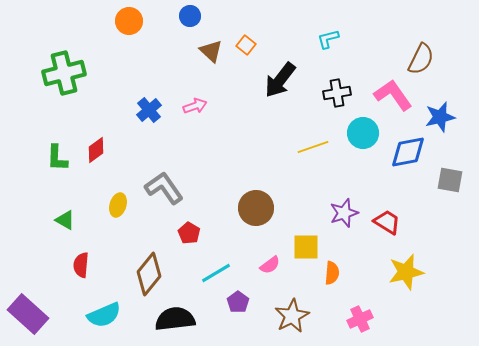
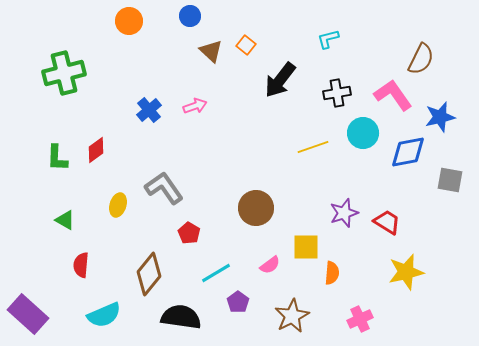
black semicircle: moved 6 px right, 2 px up; rotated 15 degrees clockwise
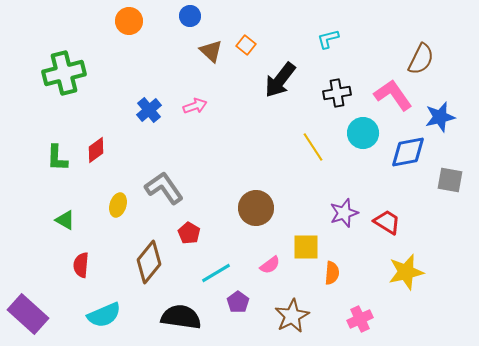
yellow line: rotated 76 degrees clockwise
brown diamond: moved 12 px up
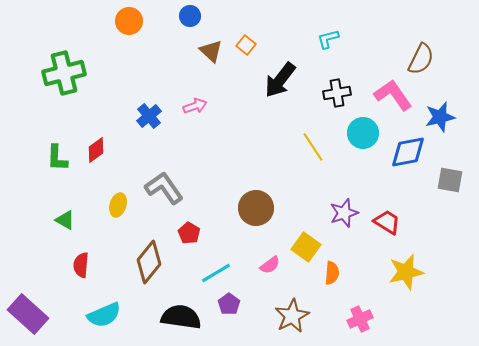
blue cross: moved 6 px down
yellow square: rotated 36 degrees clockwise
purple pentagon: moved 9 px left, 2 px down
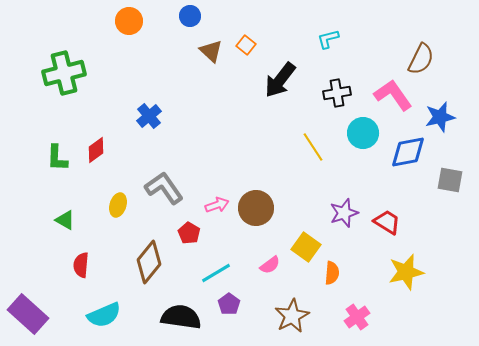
pink arrow: moved 22 px right, 99 px down
pink cross: moved 3 px left, 2 px up; rotated 10 degrees counterclockwise
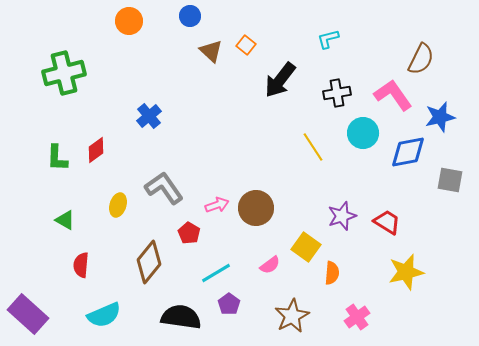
purple star: moved 2 px left, 3 px down
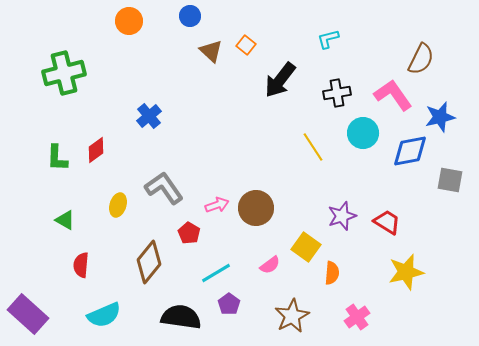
blue diamond: moved 2 px right, 1 px up
